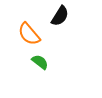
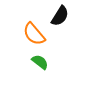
orange semicircle: moved 5 px right
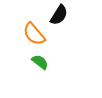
black semicircle: moved 1 px left, 1 px up
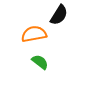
orange semicircle: rotated 120 degrees clockwise
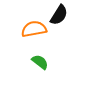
orange semicircle: moved 5 px up
